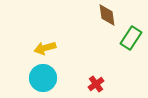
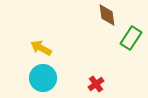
yellow arrow: moved 4 px left; rotated 45 degrees clockwise
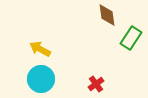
yellow arrow: moved 1 px left, 1 px down
cyan circle: moved 2 px left, 1 px down
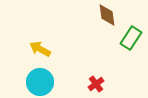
cyan circle: moved 1 px left, 3 px down
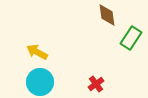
yellow arrow: moved 3 px left, 3 px down
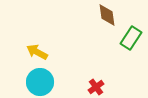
red cross: moved 3 px down
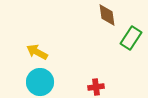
red cross: rotated 28 degrees clockwise
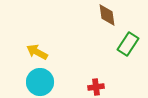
green rectangle: moved 3 px left, 6 px down
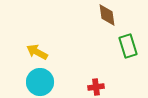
green rectangle: moved 2 px down; rotated 50 degrees counterclockwise
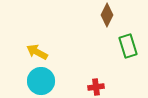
brown diamond: rotated 35 degrees clockwise
cyan circle: moved 1 px right, 1 px up
